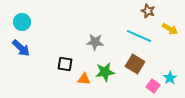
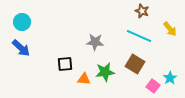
brown star: moved 6 px left
yellow arrow: rotated 21 degrees clockwise
black square: rotated 14 degrees counterclockwise
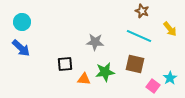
brown square: rotated 18 degrees counterclockwise
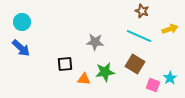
yellow arrow: rotated 70 degrees counterclockwise
brown square: rotated 18 degrees clockwise
pink square: moved 1 px up; rotated 16 degrees counterclockwise
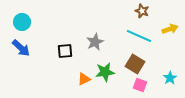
gray star: rotated 30 degrees counterclockwise
black square: moved 13 px up
orange triangle: rotated 32 degrees counterclockwise
pink square: moved 13 px left
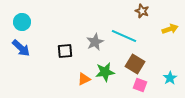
cyan line: moved 15 px left
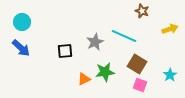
brown square: moved 2 px right
cyan star: moved 3 px up
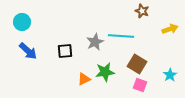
cyan line: moved 3 px left; rotated 20 degrees counterclockwise
blue arrow: moved 7 px right, 3 px down
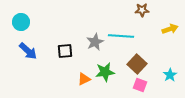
brown star: moved 1 px up; rotated 24 degrees counterclockwise
cyan circle: moved 1 px left
brown square: rotated 12 degrees clockwise
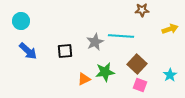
cyan circle: moved 1 px up
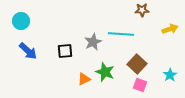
cyan line: moved 2 px up
gray star: moved 2 px left
green star: rotated 30 degrees clockwise
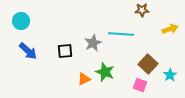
gray star: moved 1 px down
brown square: moved 11 px right
